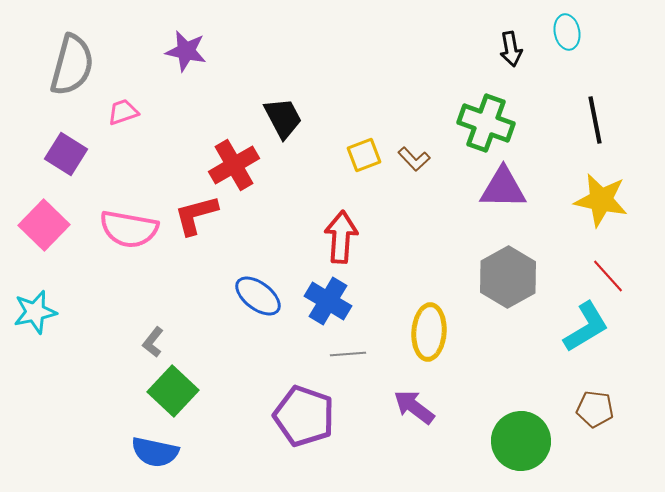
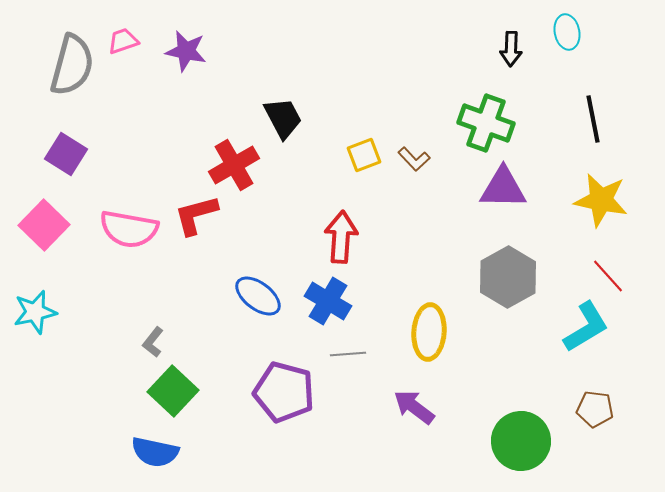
black arrow: rotated 12 degrees clockwise
pink trapezoid: moved 71 px up
black line: moved 2 px left, 1 px up
purple pentagon: moved 20 px left, 24 px up; rotated 4 degrees counterclockwise
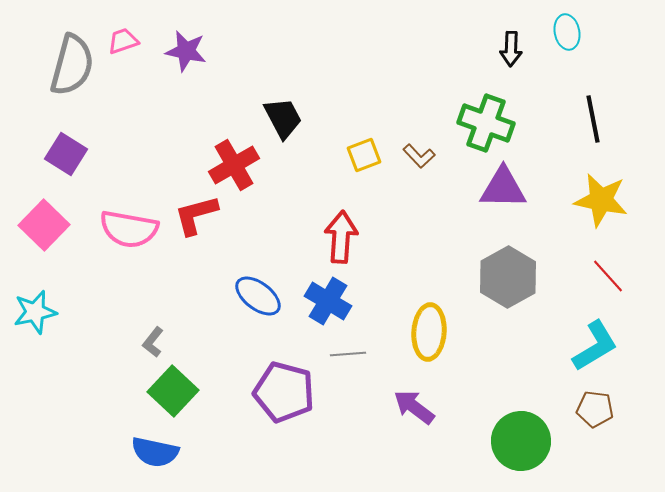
brown L-shape: moved 5 px right, 3 px up
cyan L-shape: moved 9 px right, 19 px down
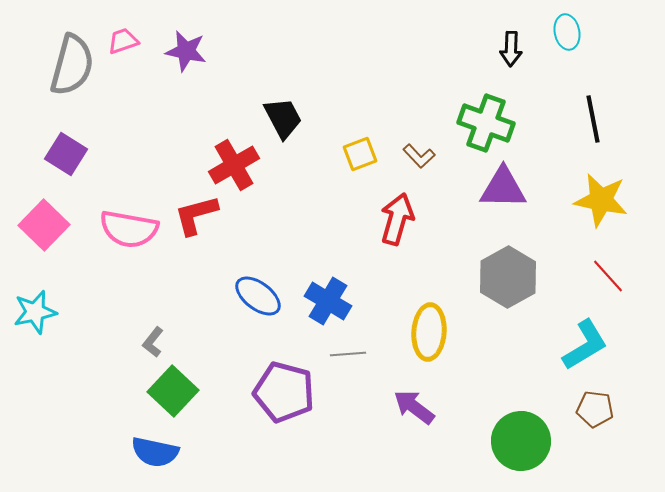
yellow square: moved 4 px left, 1 px up
red arrow: moved 56 px right, 18 px up; rotated 12 degrees clockwise
cyan L-shape: moved 10 px left, 1 px up
